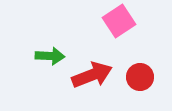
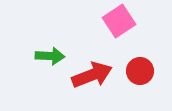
red circle: moved 6 px up
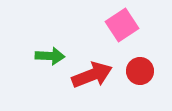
pink square: moved 3 px right, 4 px down
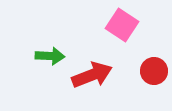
pink square: rotated 24 degrees counterclockwise
red circle: moved 14 px right
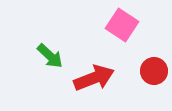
green arrow: rotated 40 degrees clockwise
red arrow: moved 2 px right, 3 px down
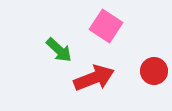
pink square: moved 16 px left, 1 px down
green arrow: moved 9 px right, 6 px up
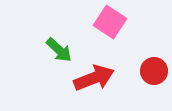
pink square: moved 4 px right, 4 px up
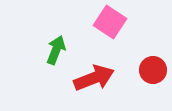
green arrow: moved 3 px left; rotated 112 degrees counterclockwise
red circle: moved 1 px left, 1 px up
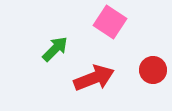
green arrow: moved 1 px left, 1 px up; rotated 24 degrees clockwise
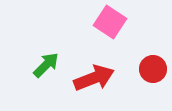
green arrow: moved 9 px left, 16 px down
red circle: moved 1 px up
